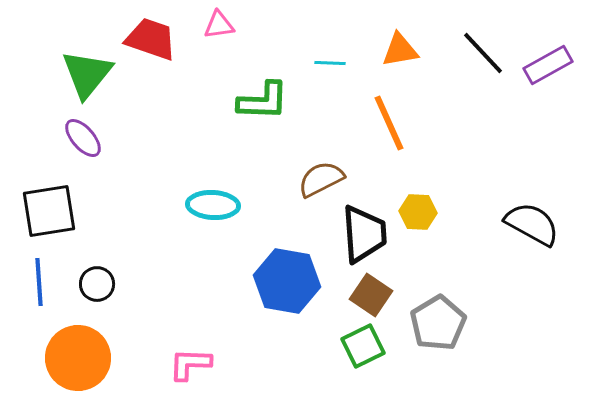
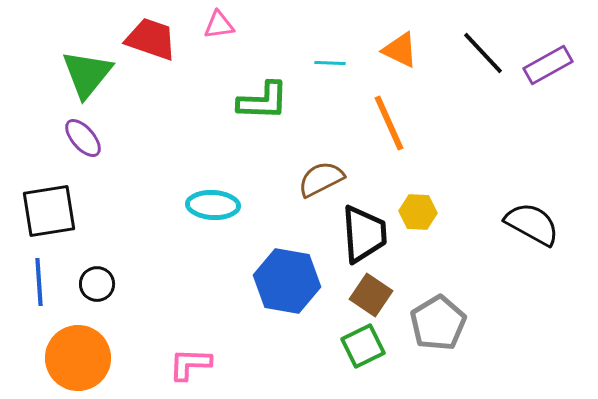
orange triangle: rotated 36 degrees clockwise
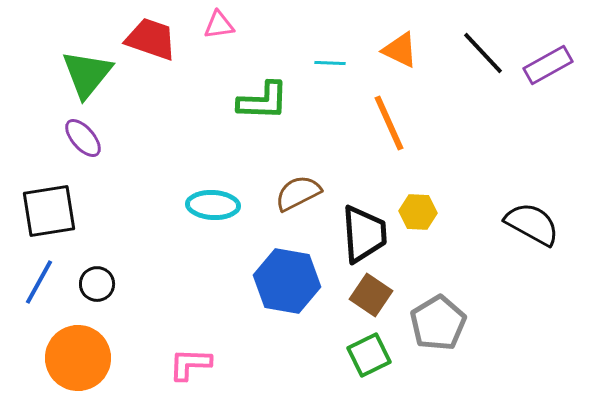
brown semicircle: moved 23 px left, 14 px down
blue line: rotated 33 degrees clockwise
green square: moved 6 px right, 9 px down
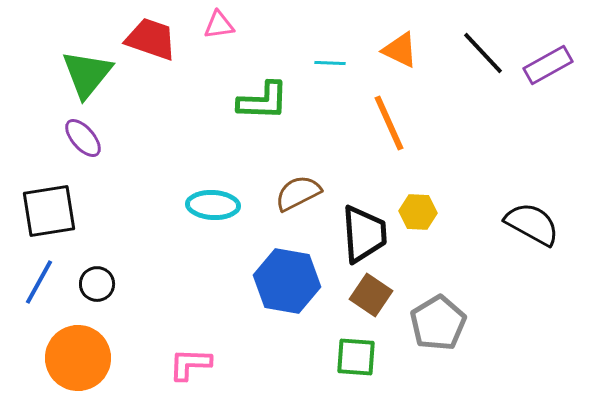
green square: moved 13 px left, 2 px down; rotated 30 degrees clockwise
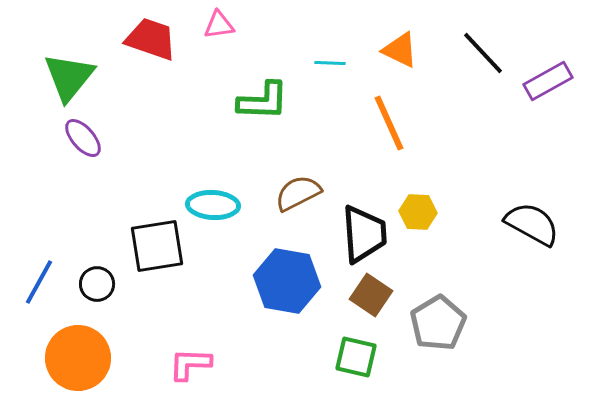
purple rectangle: moved 16 px down
green triangle: moved 18 px left, 3 px down
black square: moved 108 px right, 35 px down
green square: rotated 9 degrees clockwise
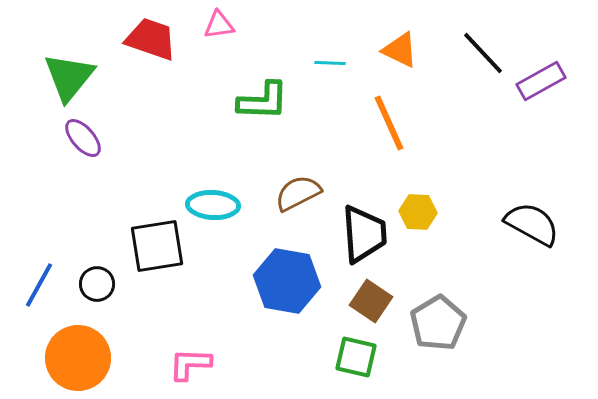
purple rectangle: moved 7 px left
blue line: moved 3 px down
brown square: moved 6 px down
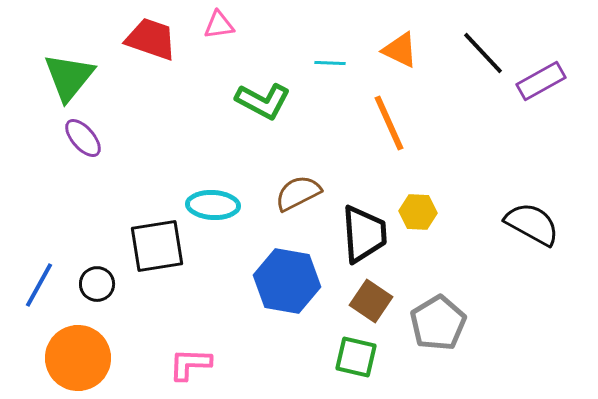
green L-shape: rotated 26 degrees clockwise
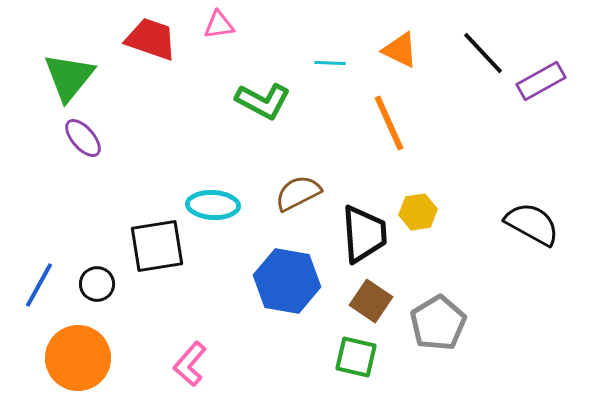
yellow hexagon: rotated 12 degrees counterclockwise
pink L-shape: rotated 51 degrees counterclockwise
